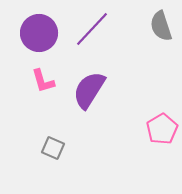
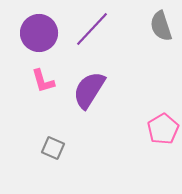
pink pentagon: moved 1 px right
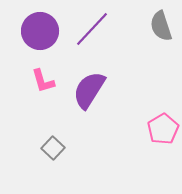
purple circle: moved 1 px right, 2 px up
gray square: rotated 20 degrees clockwise
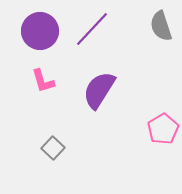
purple semicircle: moved 10 px right
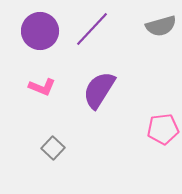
gray semicircle: rotated 88 degrees counterclockwise
pink L-shape: moved 1 px left, 6 px down; rotated 52 degrees counterclockwise
pink pentagon: rotated 24 degrees clockwise
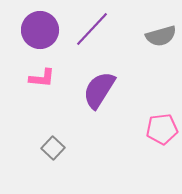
gray semicircle: moved 10 px down
purple circle: moved 1 px up
pink L-shape: moved 9 px up; rotated 16 degrees counterclockwise
pink pentagon: moved 1 px left
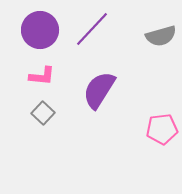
pink L-shape: moved 2 px up
gray square: moved 10 px left, 35 px up
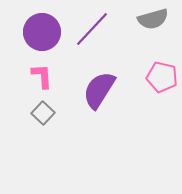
purple circle: moved 2 px right, 2 px down
gray semicircle: moved 8 px left, 17 px up
pink L-shape: rotated 100 degrees counterclockwise
pink pentagon: moved 52 px up; rotated 20 degrees clockwise
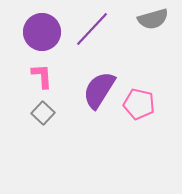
pink pentagon: moved 23 px left, 27 px down
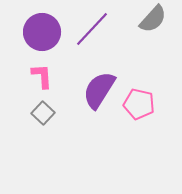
gray semicircle: rotated 32 degrees counterclockwise
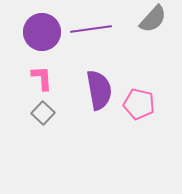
purple line: moved 1 px left; rotated 39 degrees clockwise
pink L-shape: moved 2 px down
purple semicircle: rotated 138 degrees clockwise
